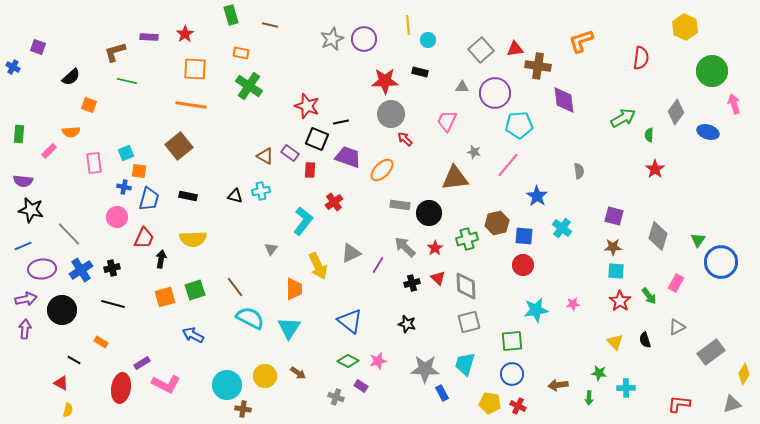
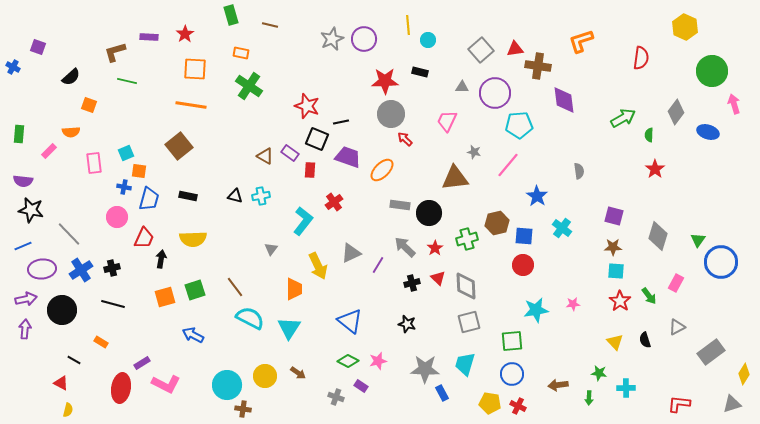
cyan cross at (261, 191): moved 5 px down
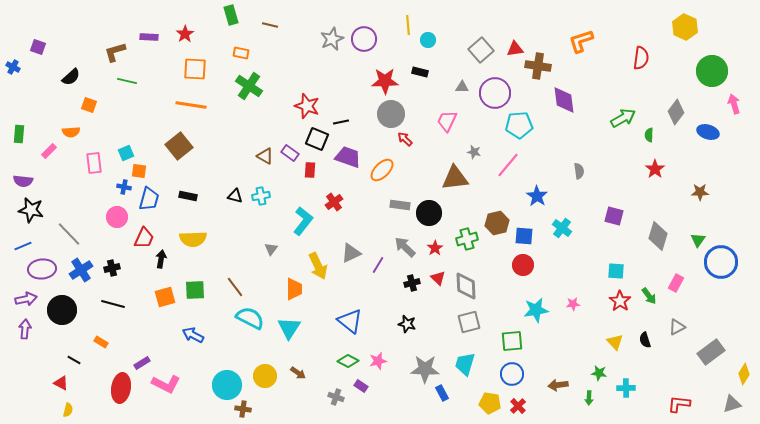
brown star at (613, 247): moved 87 px right, 55 px up
green square at (195, 290): rotated 15 degrees clockwise
red cross at (518, 406): rotated 21 degrees clockwise
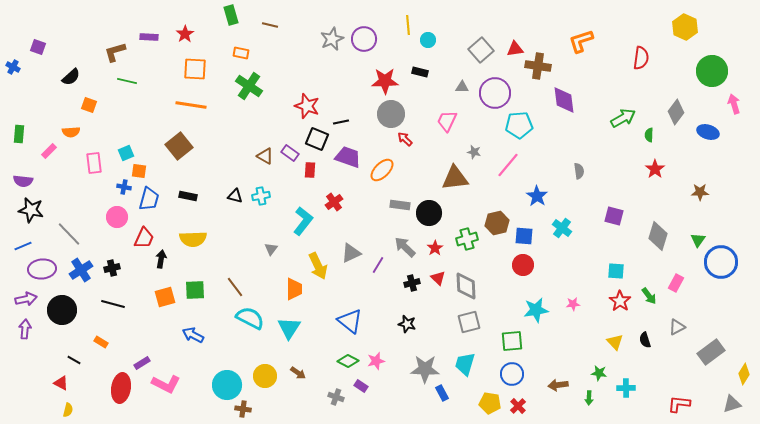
pink star at (378, 361): moved 2 px left
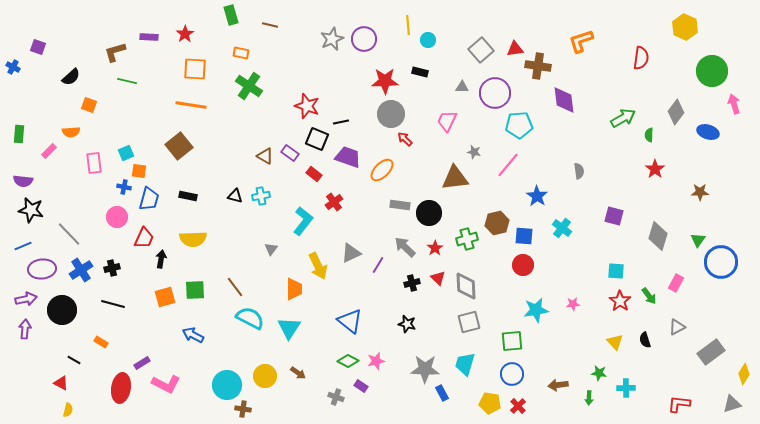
red rectangle at (310, 170): moved 4 px right, 4 px down; rotated 56 degrees counterclockwise
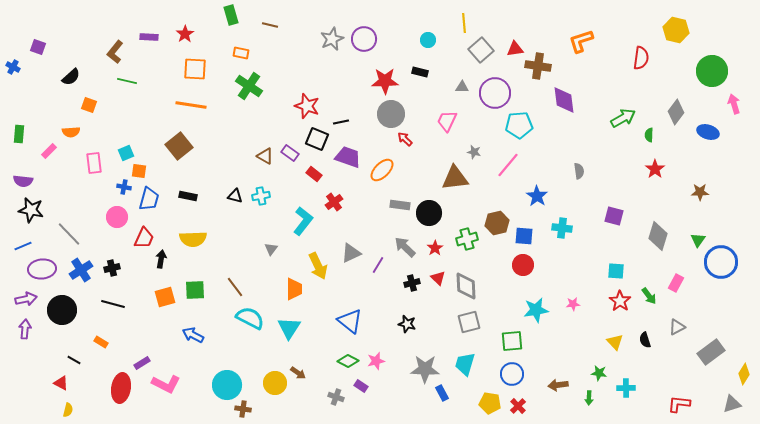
yellow line at (408, 25): moved 56 px right, 2 px up
yellow hexagon at (685, 27): moved 9 px left, 3 px down; rotated 10 degrees counterclockwise
brown L-shape at (115, 52): rotated 35 degrees counterclockwise
cyan cross at (562, 228): rotated 30 degrees counterclockwise
yellow circle at (265, 376): moved 10 px right, 7 px down
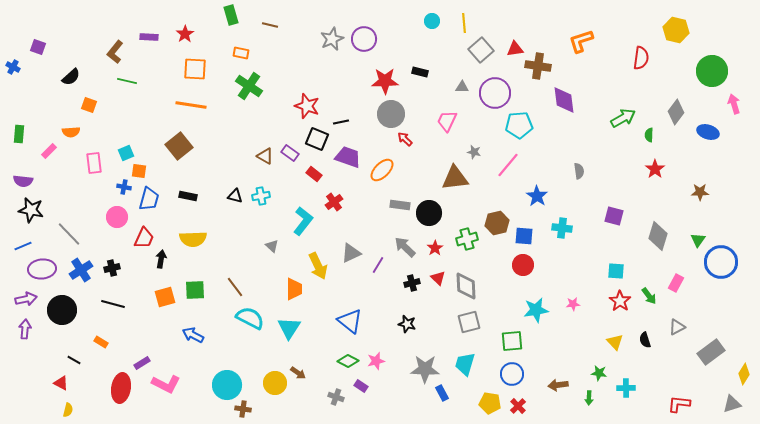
cyan circle at (428, 40): moved 4 px right, 19 px up
gray triangle at (271, 249): moved 1 px right, 3 px up; rotated 24 degrees counterclockwise
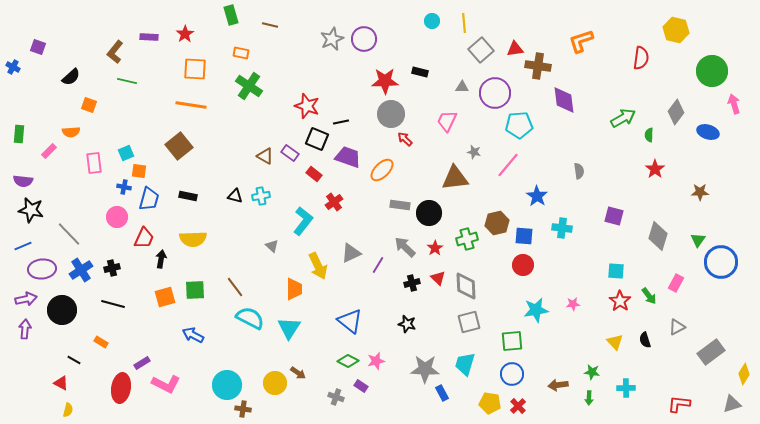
green star at (599, 373): moved 7 px left, 1 px up
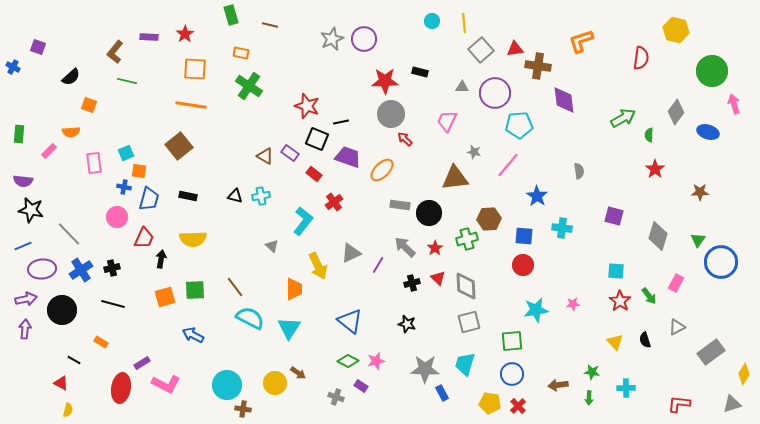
brown hexagon at (497, 223): moved 8 px left, 4 px up; rotated 10 degrees clockwise
